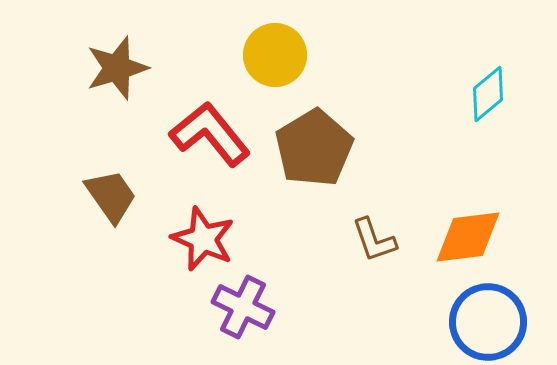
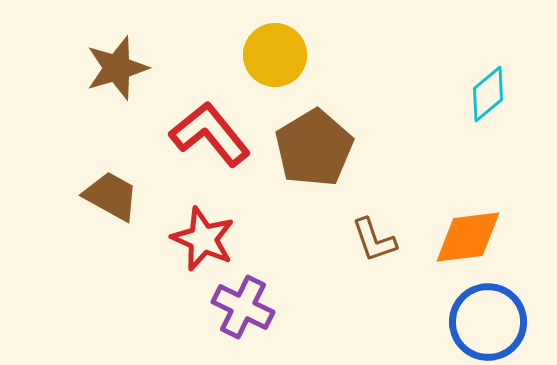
brown trapezoid: rotated 26 degrees counterclockwise
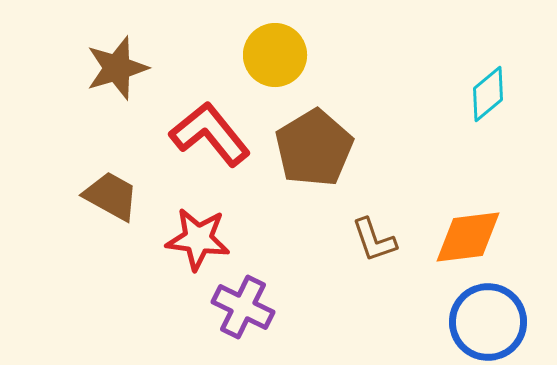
red star: moved 5 px left; rotated 16 degrees counterclockwise
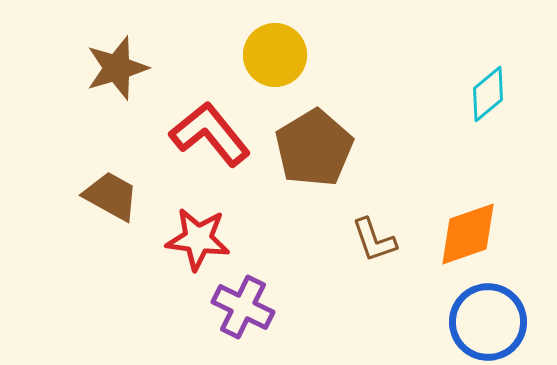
orange diamond: moved 3 px up; rotated 12 degrees counterclockwise
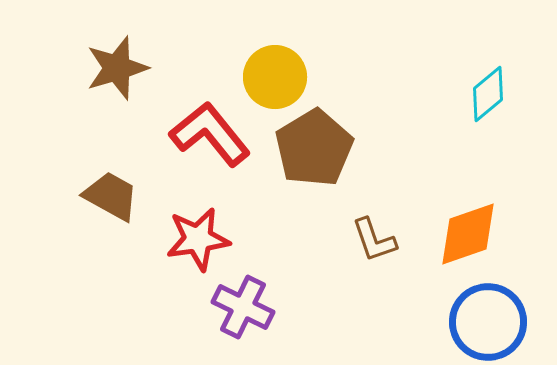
yellow circle: moved 22 px down
red star: rotated 16 degrees counterclockwise
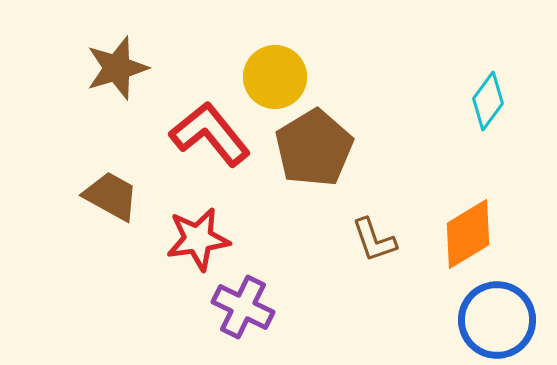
cyan diamond: moved 7 px down; rotated 14 degrees counterclockwise
orange diamond: rotated 12 degrees counterclockwise
blue circle: moved 9 px right, 2 px up
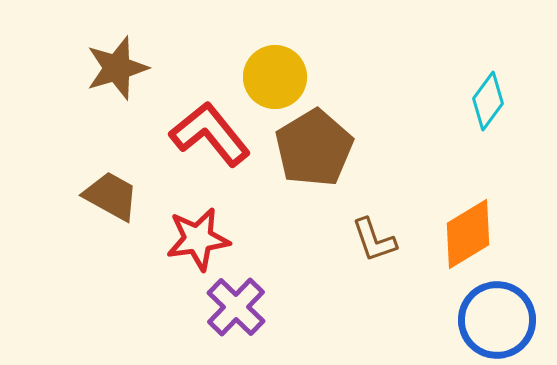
purple cross: moved 7 px left; rotated 18 degrees clockwise
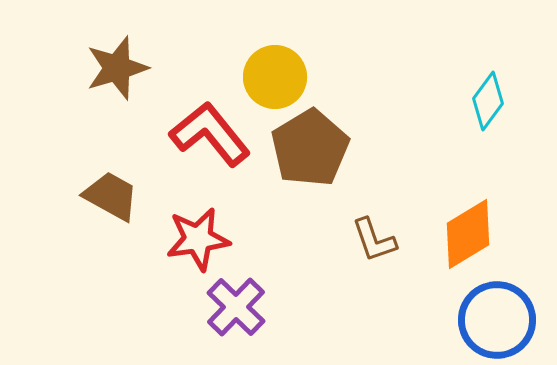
brown pentagon: moved 4 px left
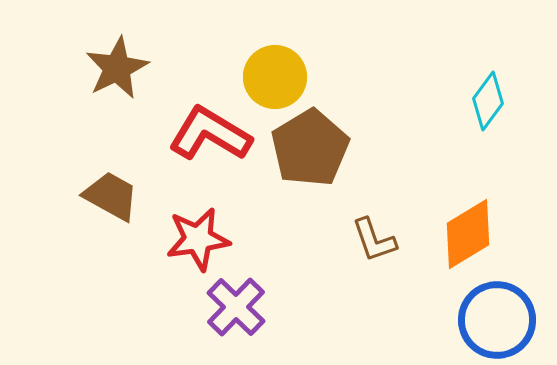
brown star: rotated 10 degrees counterclockwise
red L-shape: rotated 20 degrees counterclockwise
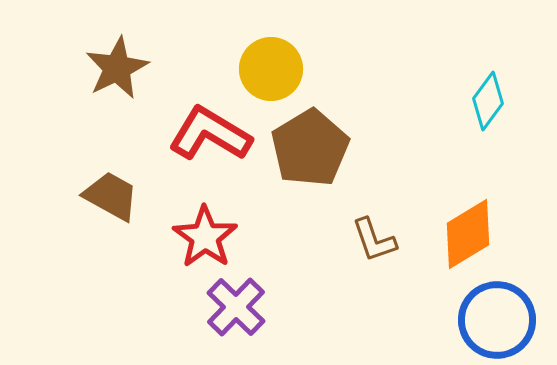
yellow circle: moved 4 px left, 8 px up
red star: moved 7 px right, 2 px up; rotated 28 degrees counterclockwise
